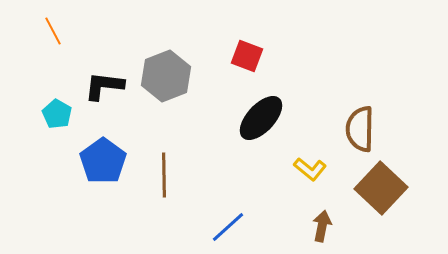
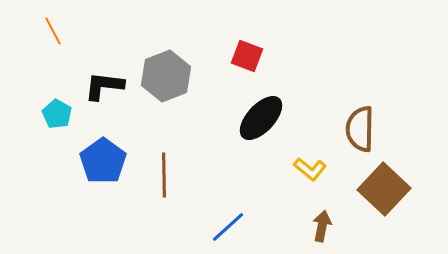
brown square: moved 3 px right, 1 px down
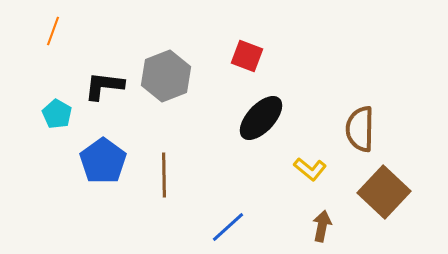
orange line: rotated 48 degrees clockwise
brown square: moved 3 px down
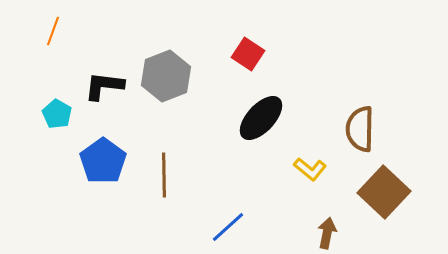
red square: moved 1 px right, 2 px up; rotated 12 degrees clockwise
brown arrow: moved 5 px right, 7 px down
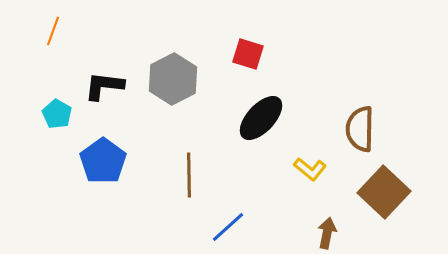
red square: rotated 16 degrees counterclockwise
gray hexagon: moved 7 px right, 3 px down; rotated 6 degrees counterclockwise
brown line: moved 25 px right
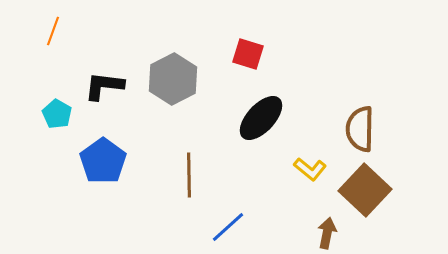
brown square: moved 19 px left, 2 px up
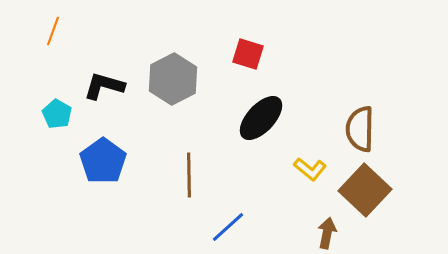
black L-shape: rotated 9 degrees clockwise
